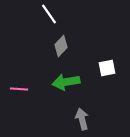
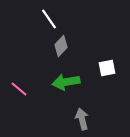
white line: moved 5 px down
pink line: rotated 36 degrees clockwise
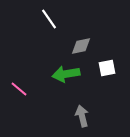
gray diamond: moved 20 px right; rotated 35 degrees clockwise
green arrow: moved 8 px up
gray arrow: moved 3 px up
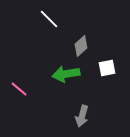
white line: rotated 10 degrees counterclockwise
gray diamond: rotated 30 degrees counterclockwise
gray arrow: rotated 150 degrees counterclockwise
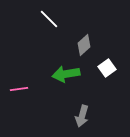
gray diamond: moved 3 px right, 1 px up
white square: rotated 24 degrees counterclockwise
pink line: rotated 48 degrees counterclockwise
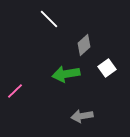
pink line: moved 4 px left, 2 px down; rotated 36 degrees counterclockwise
gray arrow: rotated 65 degrees clockwise
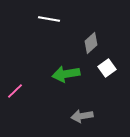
white line: rotated 35 degrees counterclockwise
gray diamond: moved 7 px right, 2 px up
